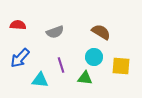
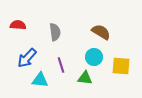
gray semicircle: rotated 78 degrees counterclockwise
blue arrow: moved 7 px right
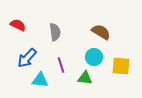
red semicircle: rotated 21 degrees clockwise
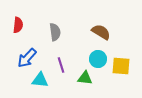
red semicircle: rotated 70 degrees clockwise
cyan circle: moved 4 px right, 2 px down
